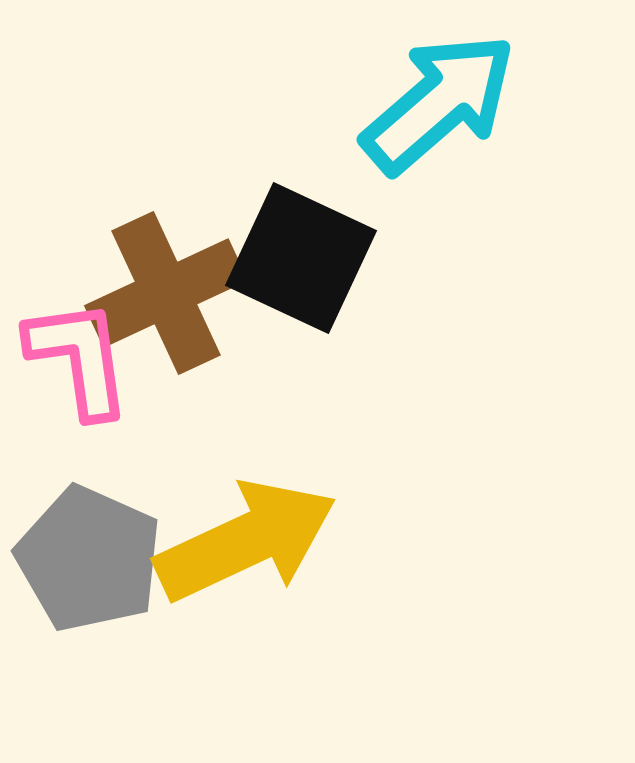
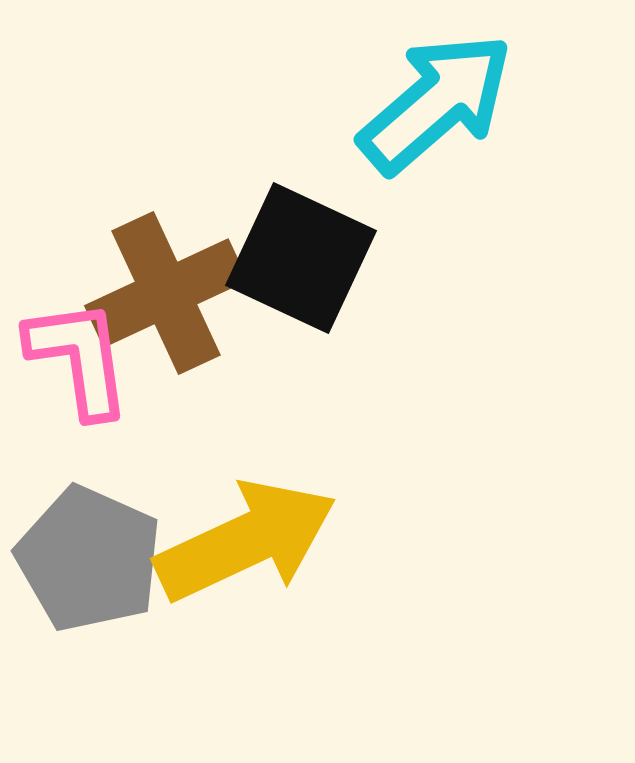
cyan arrow: moved 3 px left
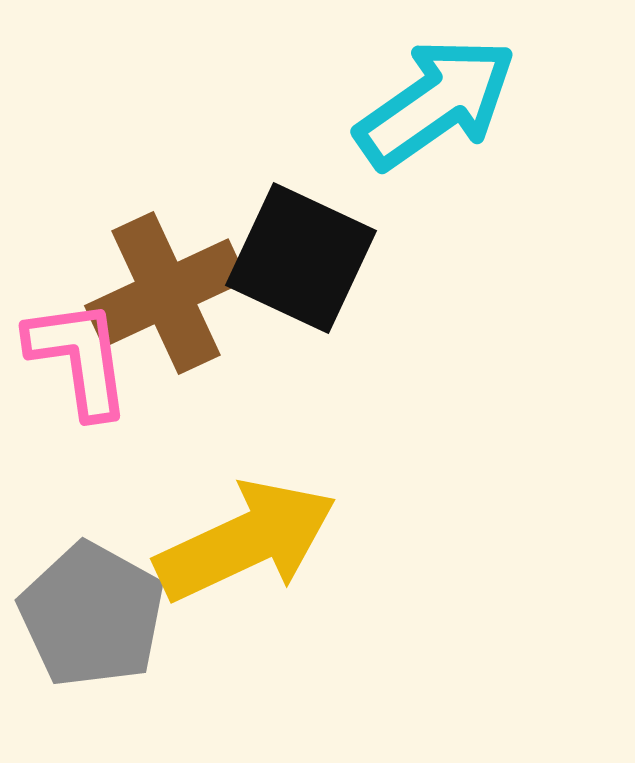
cyan arrow: rotated 6 degrees clockwise
gray pentagon: moved 3 px right, 56 px down; rotated 5 degrees clockwise
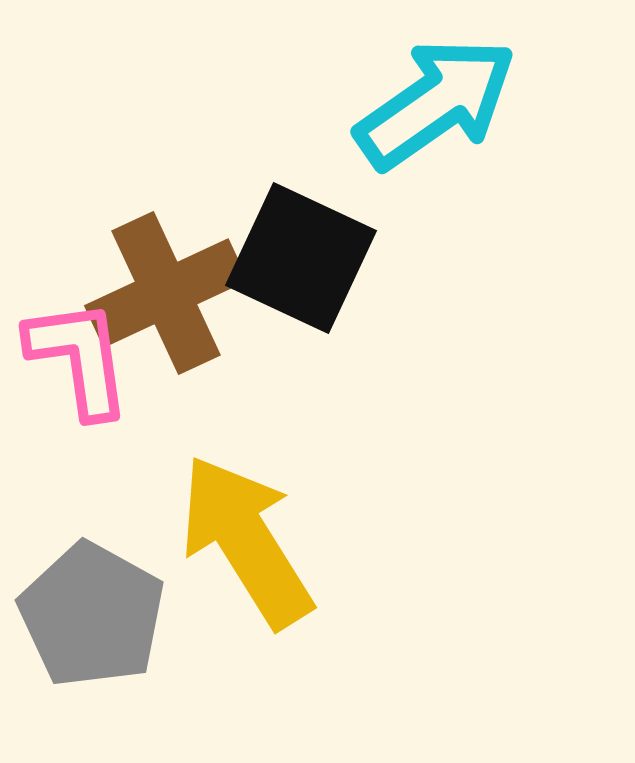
yellow arrow: rotated 97 degrees counterclockwise
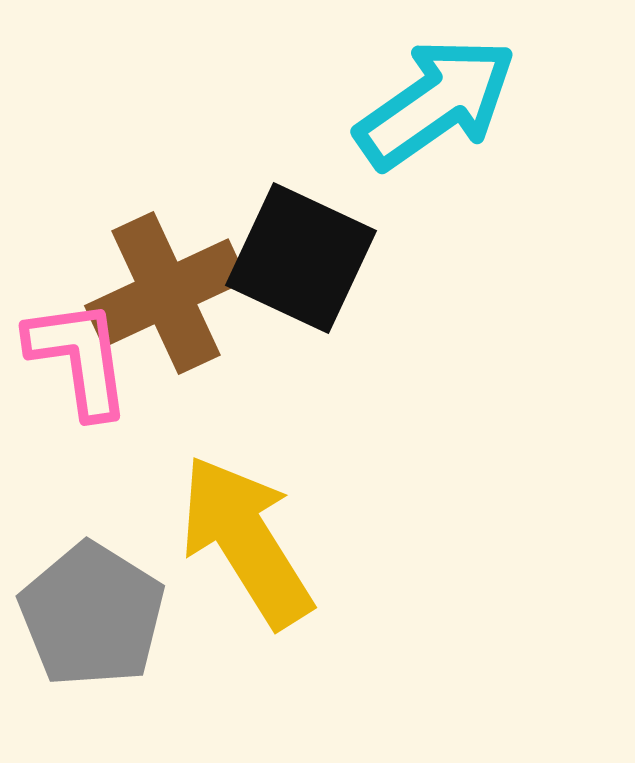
gray pentagon: rotated 3 degrees clockwise
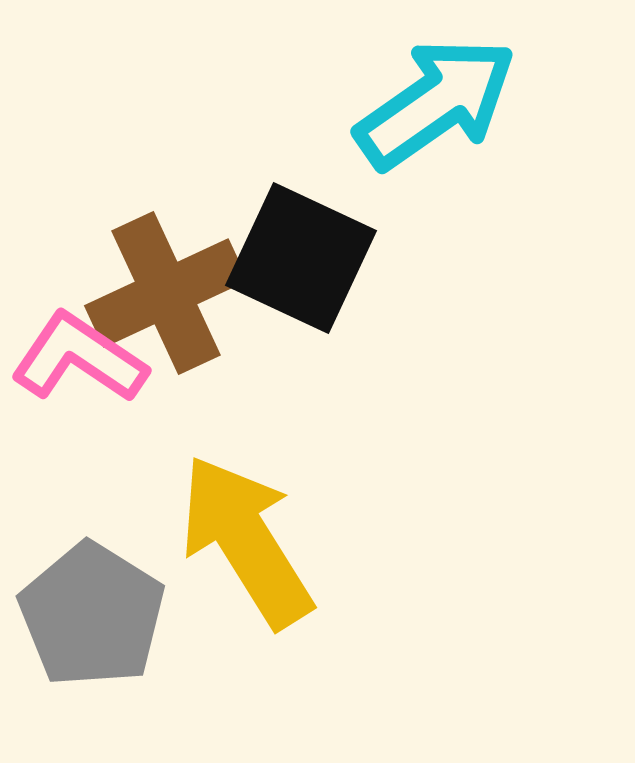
pink L-shape: rotated 48 degrees counterclockwise
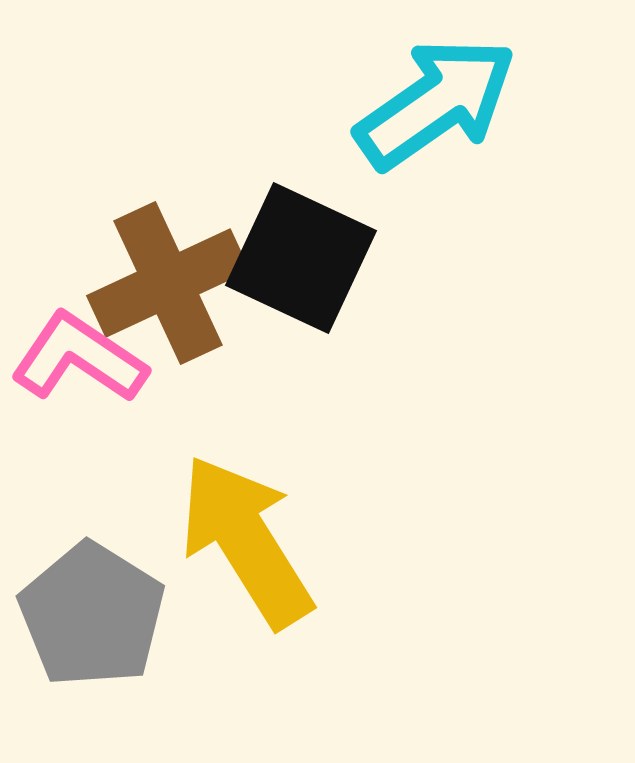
brown cross: moved 2 px right, 10 px up
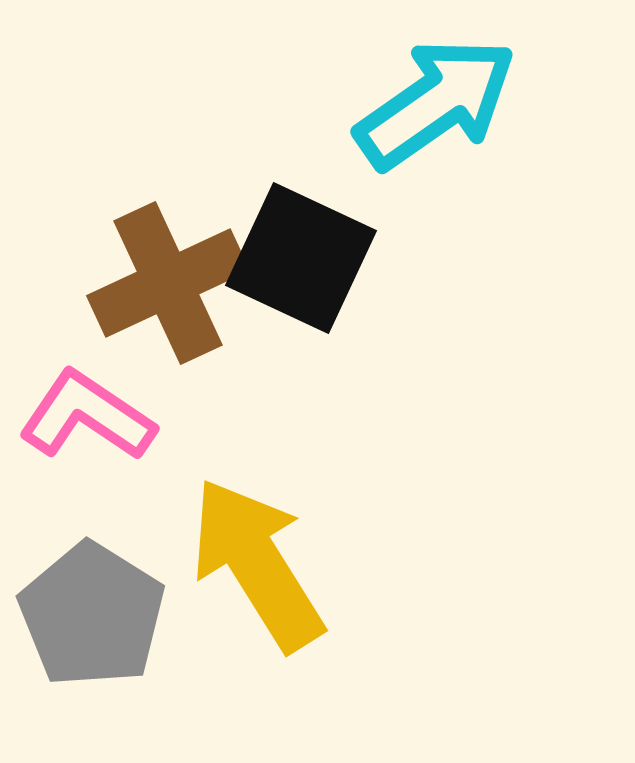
pink L-shape: moved 8 px right, 58 px down
yellow arrow: moved 11 px right, 23 px down
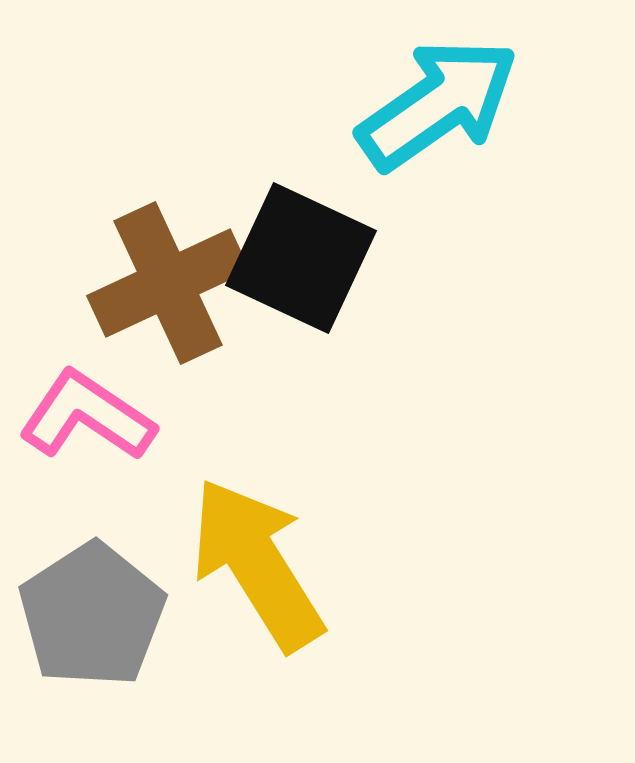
cyan arrow: moved 2 px right, 1 px down
gray pentagon: rotated 7 degrees clockwise
